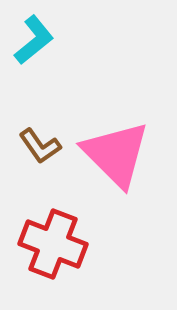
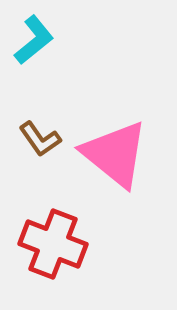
brown L-shape: moved 7 px up
pink triangle: moved 1 px left; rotated 6 degrees counterclockwise
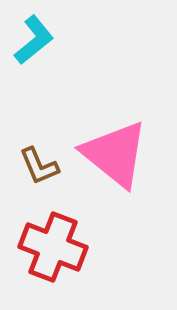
brown L-shape: moved 1 px left, 27 px down; rotated 12 degrees clockwise
red cross: moved 3 px down
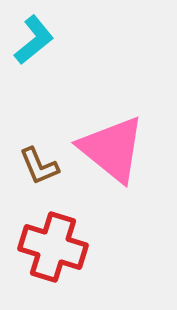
pink triangle: moved 3 px left, 5 px up
red cross: rotated 4 degrees counterclockwise
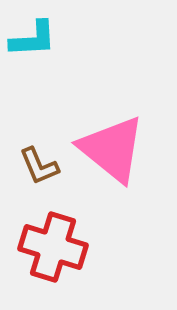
cyan L-shape: moved 1 px left, 1 px up; rotated 36 degrees clockwise
